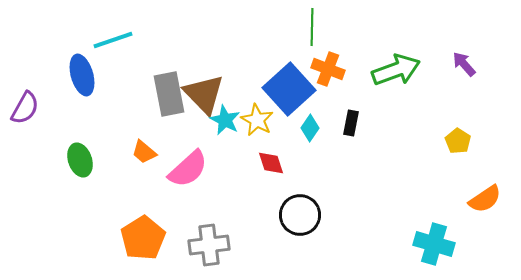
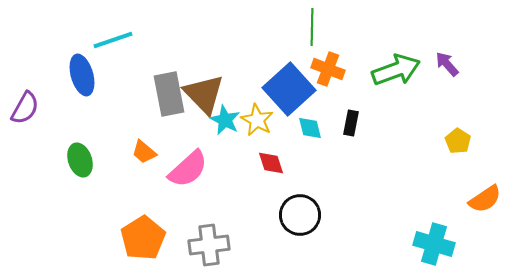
purple arrow: moved 17 px left
cyan diamond: rotated 48 degrees counterclockwise
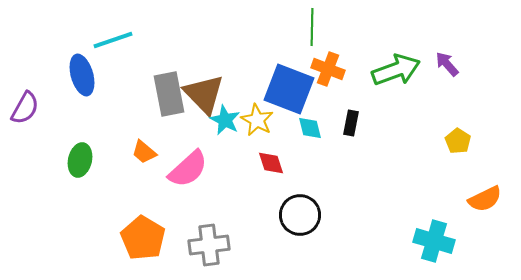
blue square: rotated 27 degrees counterclockwise
green ellipse: rotated 32 degrees clockwise
orange semicircle: rotated 8 degrees clockwise
orange pentagon: rotated 9 degrees counterclockwise
cyan cross: moved 3 px up
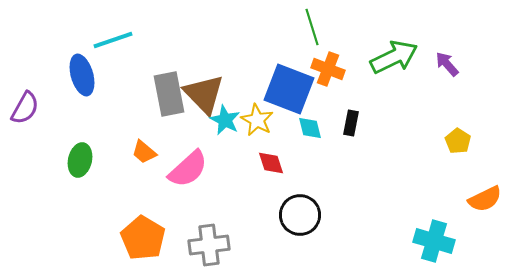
green line: rotated 18 degrees counterclockwise
green arrow: moved 2 px left, 13 px up; rotated 6 degrees counterclockwise
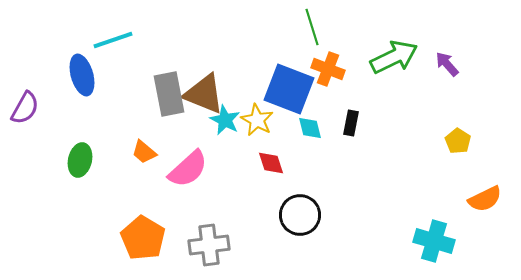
brown triangle: rotated 24 degrees counterclockwise
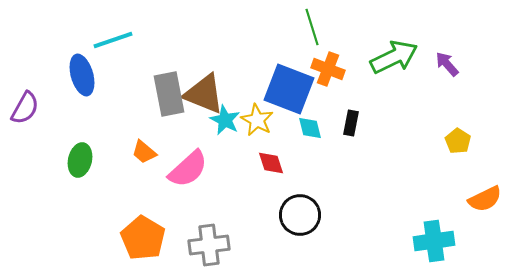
cyan cross: rotated 24 degrees counterclockwise
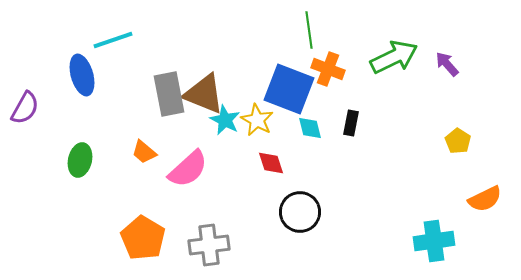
green line: moved 3 px left, 3 px down; rotated 9 degrees clockwise
black circle: moved 3 px up
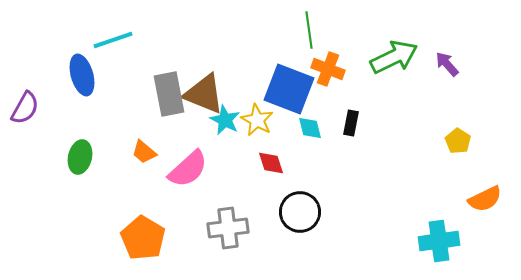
green ellipse: moved 3 px up
cyan cross: moved 5 px right
gray cross: moved 19 px right, 17 px up
